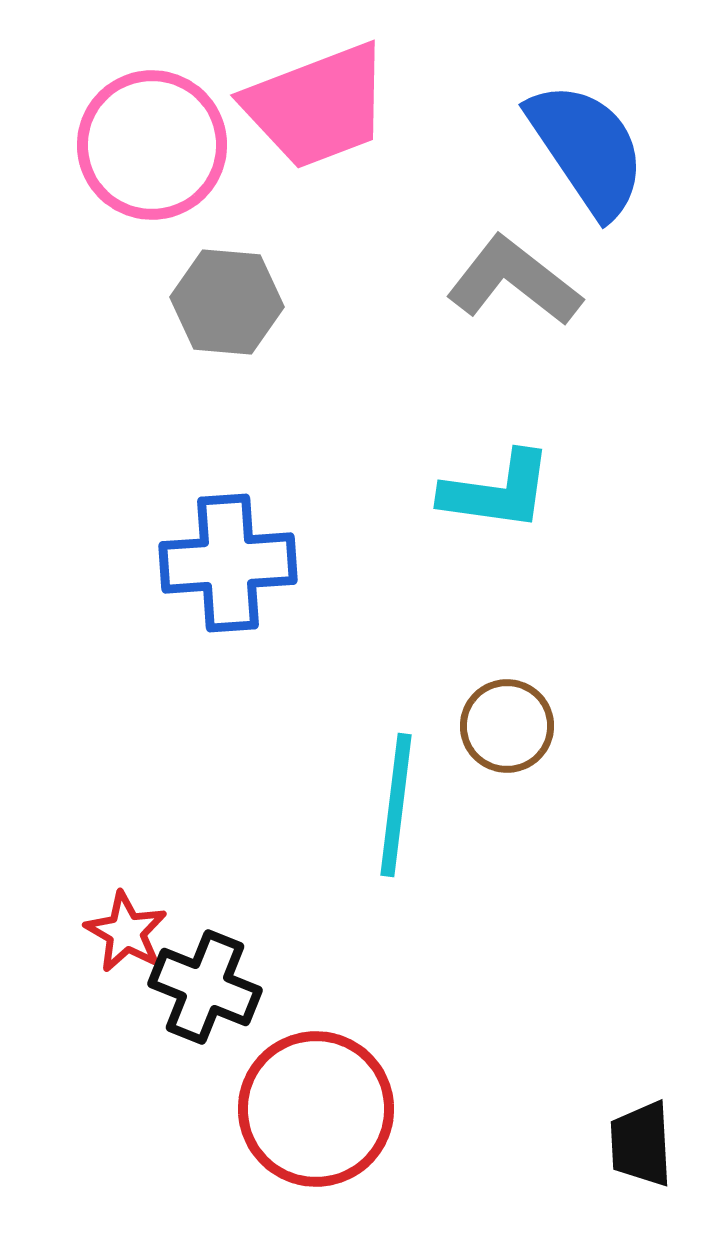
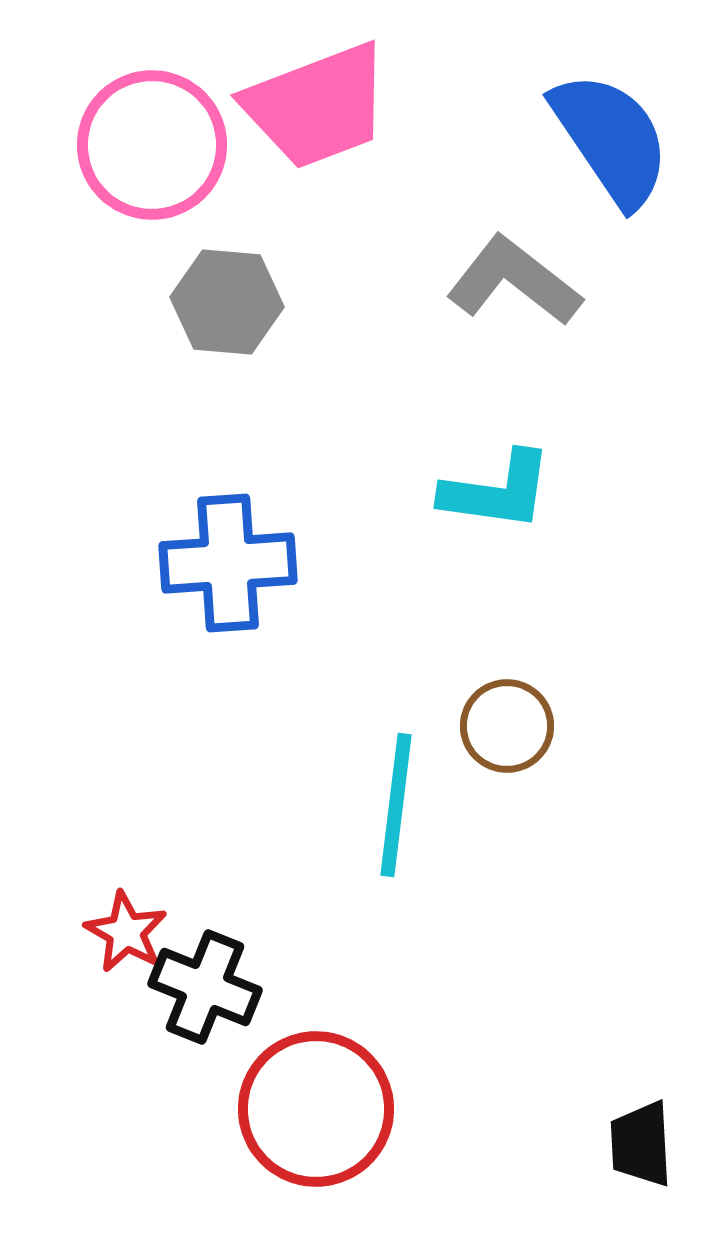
blue semicircle: moved 24 px right, 10 px up
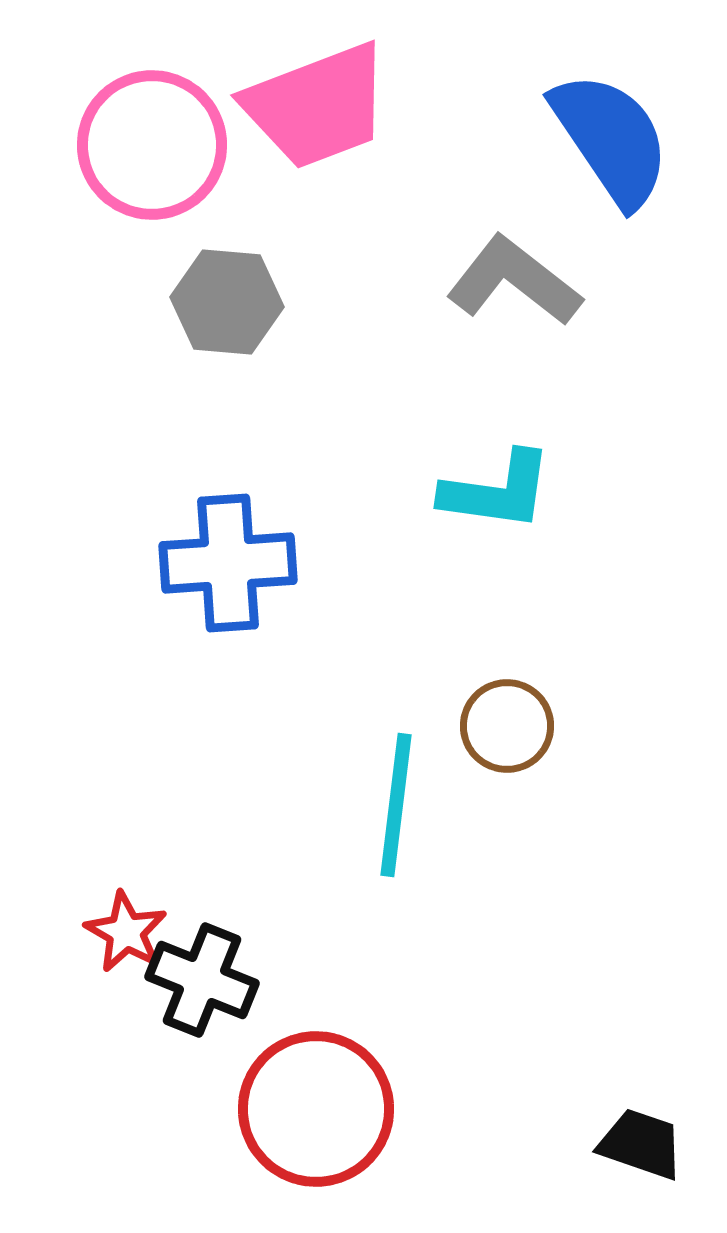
black cross: moved 3 px left, 7 px up
black trapezoid: rotated 112 degrees clockwise
